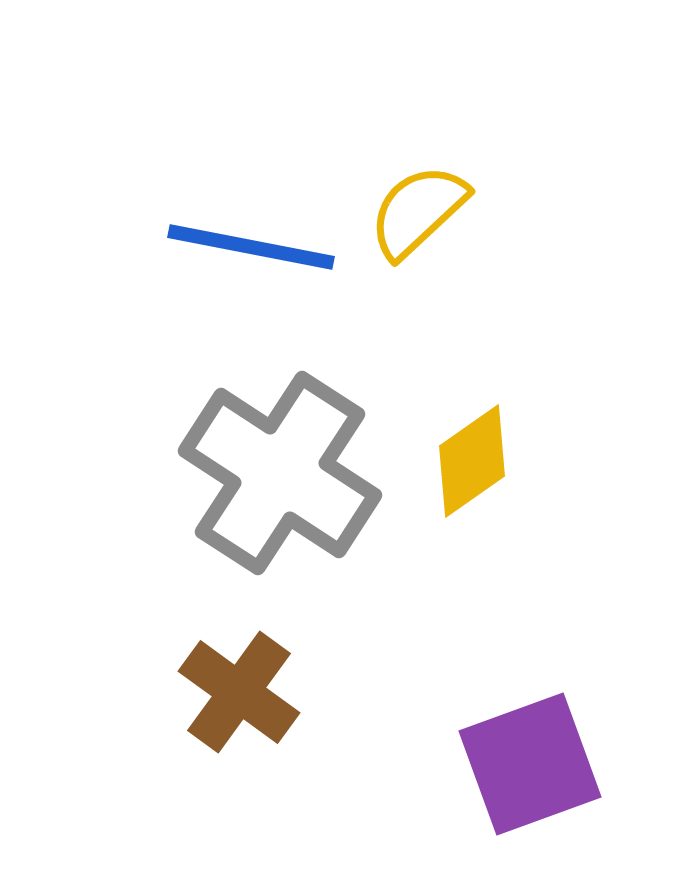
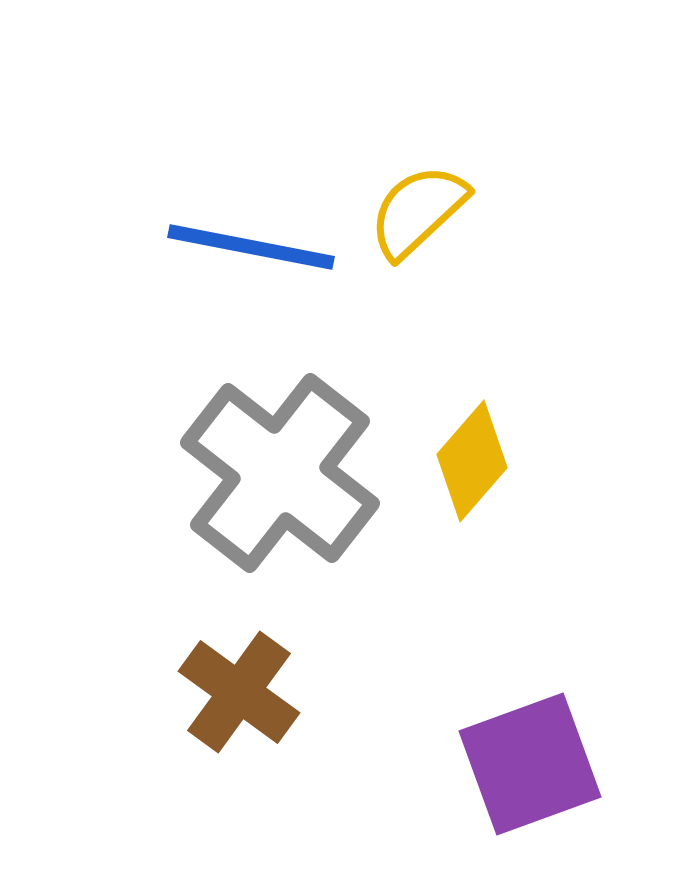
yellow diamond: rotated 14 degrees counterclockwise
gray cross: rotated 5 degrees clockwise
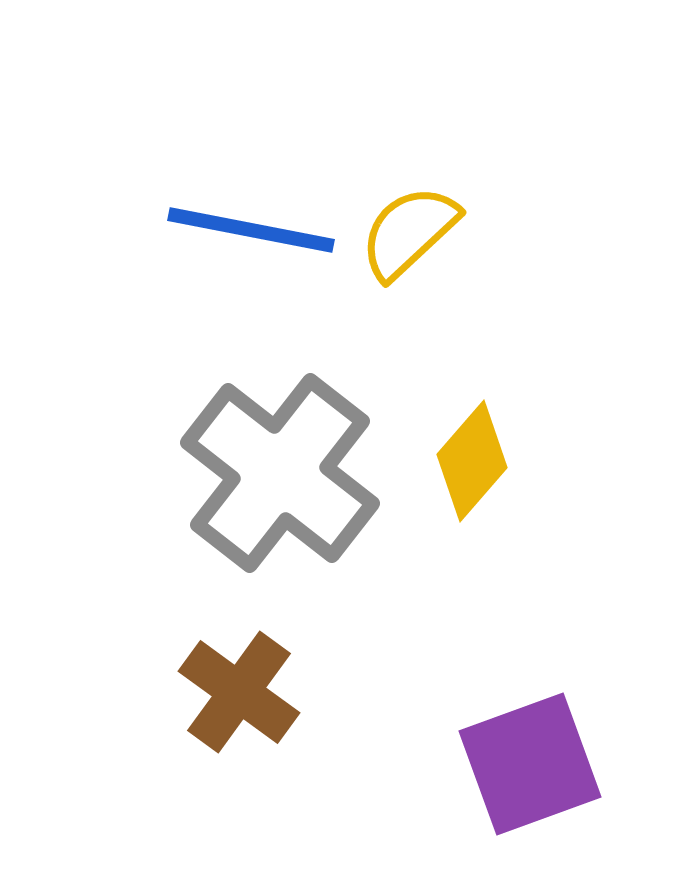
yellow semicircle: moved 9 px left, 21 px down
blue line: moved 17 px up
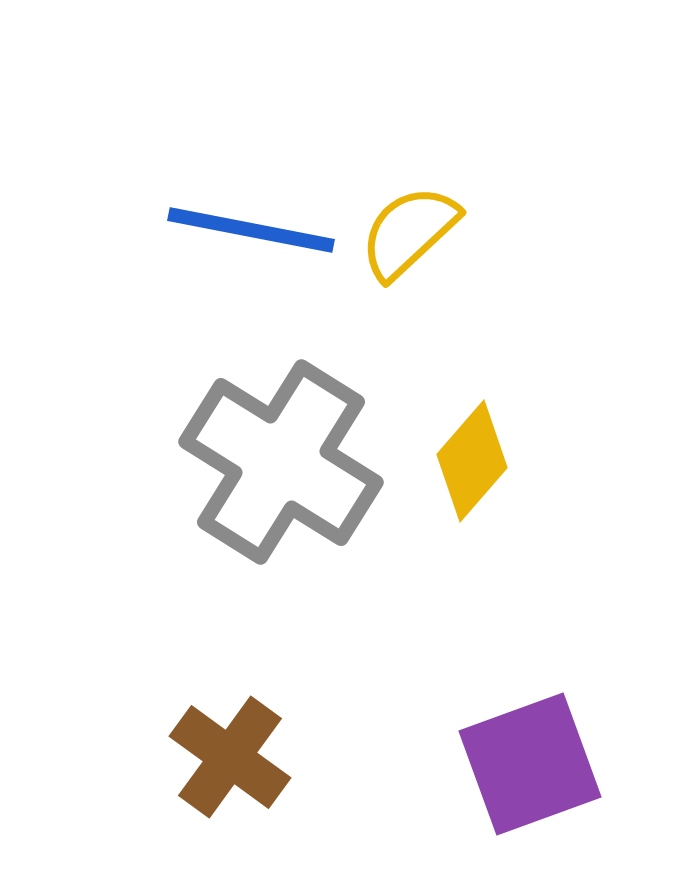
gray cross: moved 1 px right, 11 px up; rotated 6 degrees counterclockwise
brown cross: moved 9 px left, 65 px down
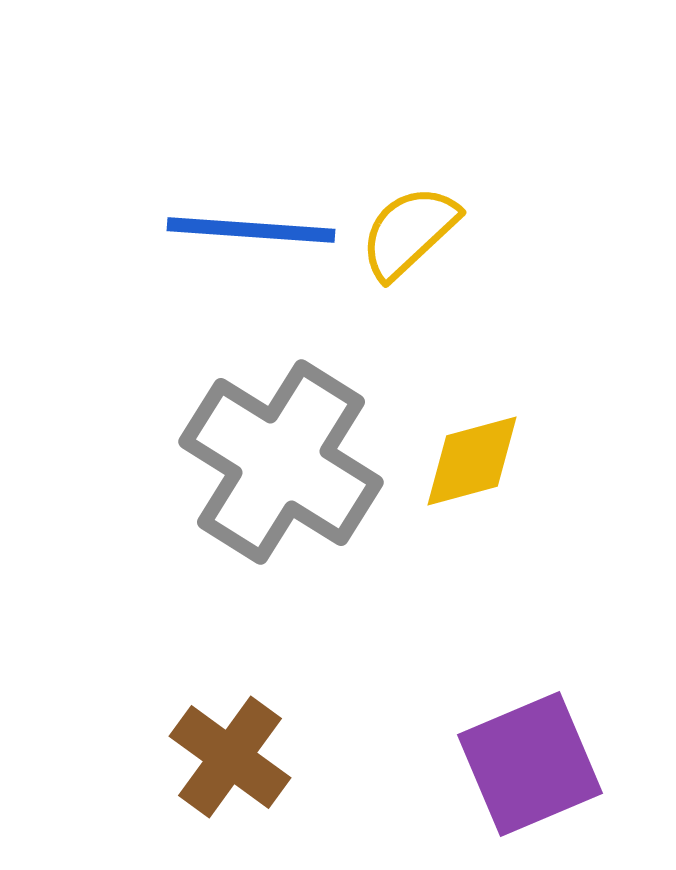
blue line: rotated 7 degrees counterclockwise
yellow diamond: rotated 34 degrees clockwise
purple square: rotated 3 degrees counterclockwise
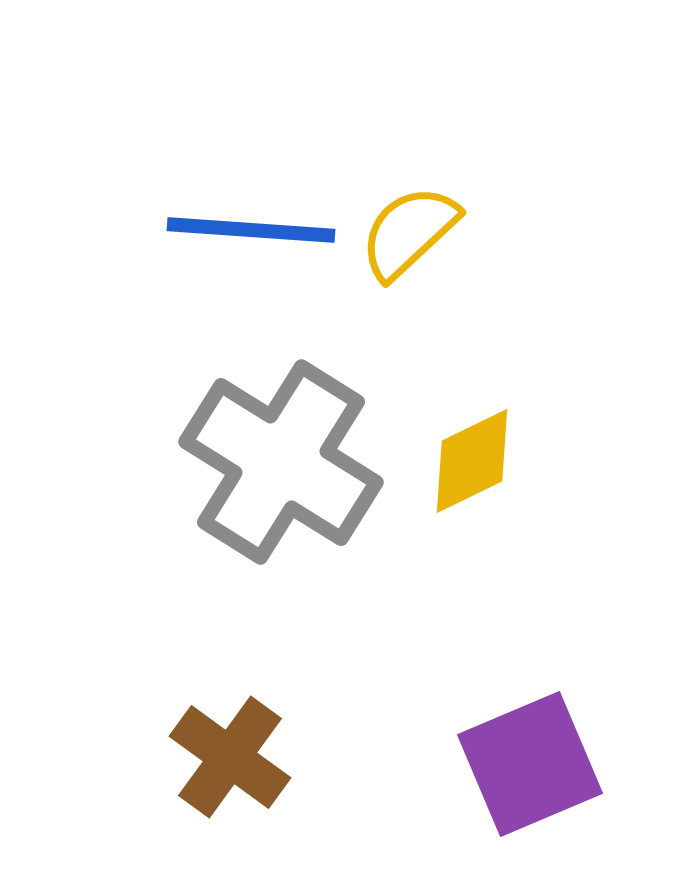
yellow diamond: rotated 11 degrees counterclockwise
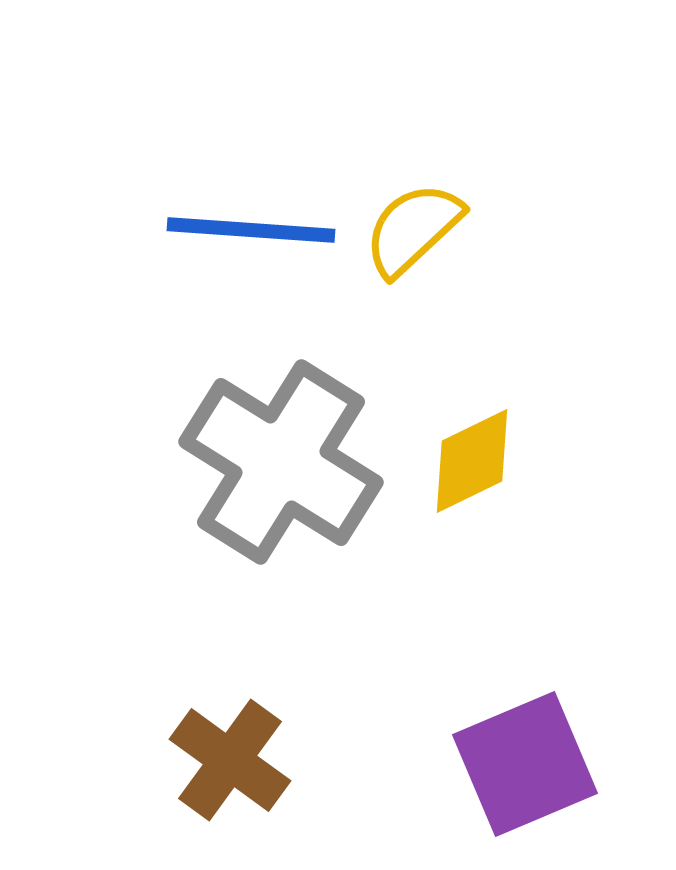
yellow semicircle: moved 4 px right, 3 px up
brown cross: moved 3 px down
purple square: moved 5 px left
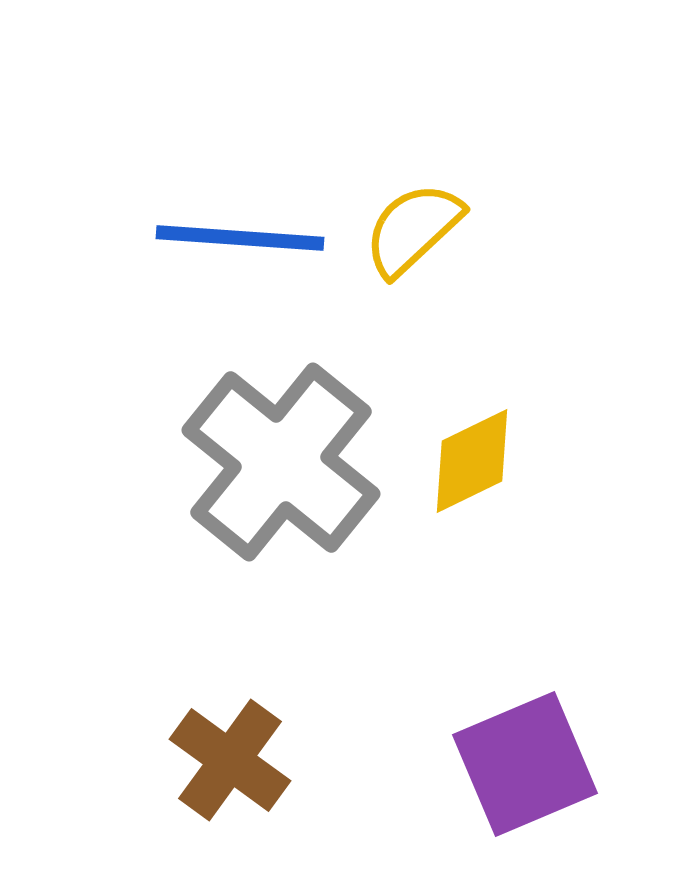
blue line: moved 11 px left, 8 px down
gray cross: rotated 7 degrees clockwise
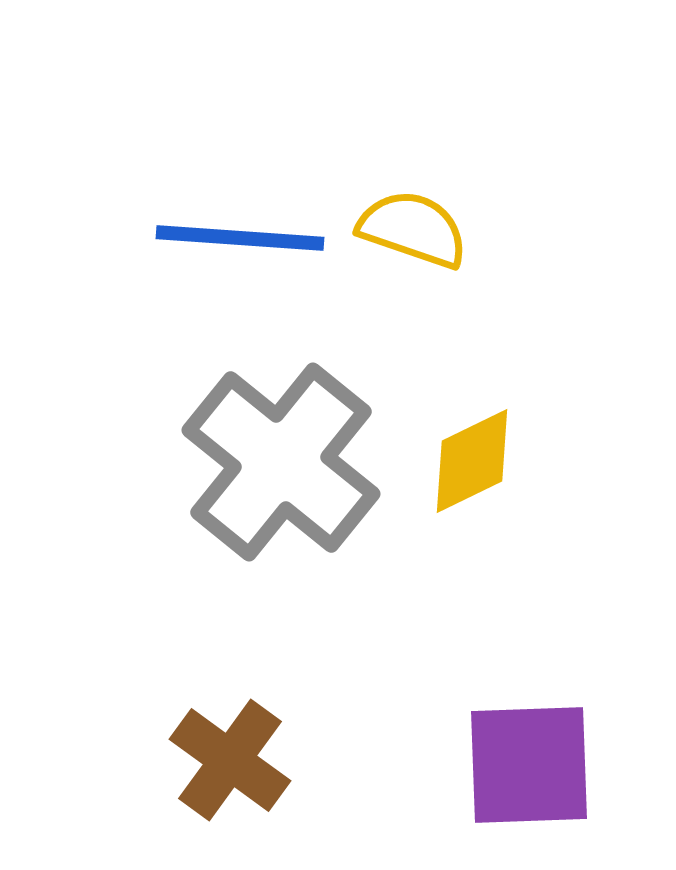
yellow semicircle: rotated 62 degrees clockwise
purple square: moved 4 px right, 1 px down; rotated 21 degrees clockwise
